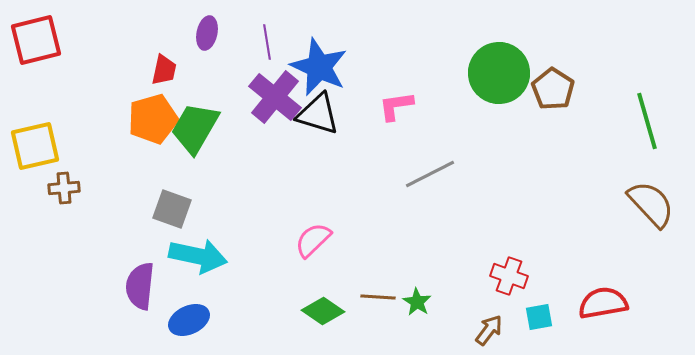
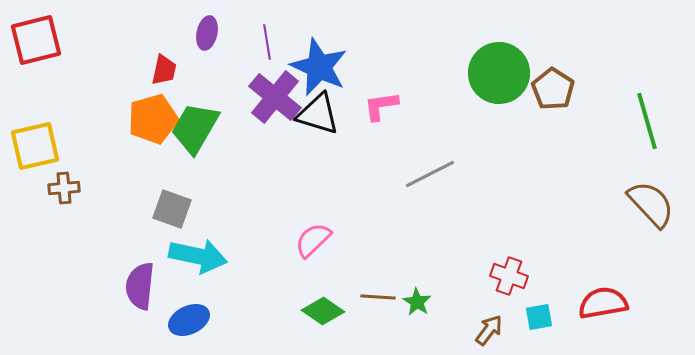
pink L-shape: moved 15 px left
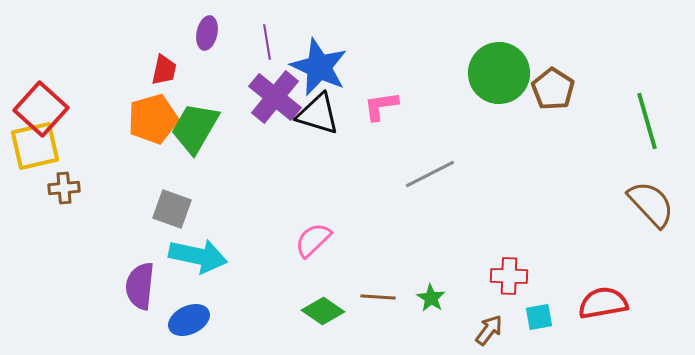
red square: moved 5 px right, 69 px down; rotated 34 degrees counterclockwise
red cross: rotated 18 degrees counterclockwise
green star: moved 14 px right, 4 px up
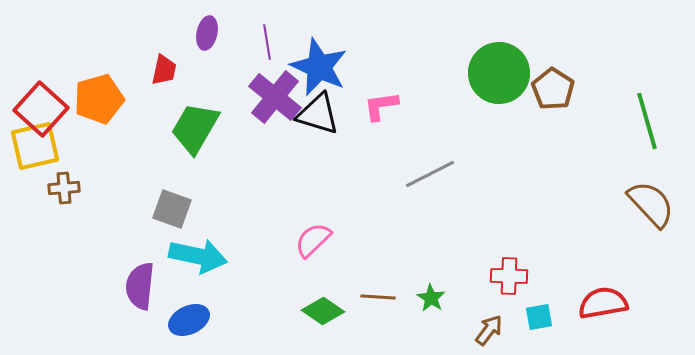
orange pentagon: moved 54 px left, 20 px up
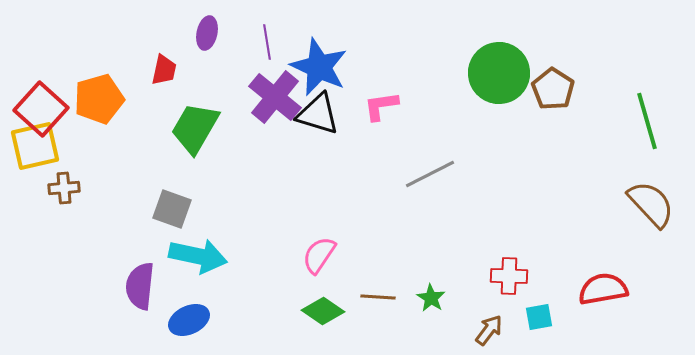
pink semicircle: moved 6 px right, 15 px down; rotated 12 degrees counterclockwise
red semicircle: moved 14 px up
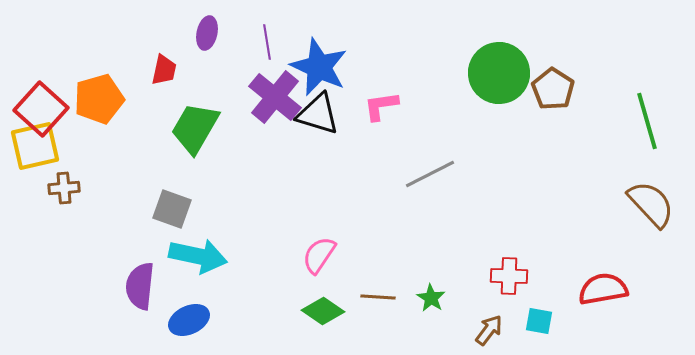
cyan square: moved 4 px down; rotated 20 degrees clockwise
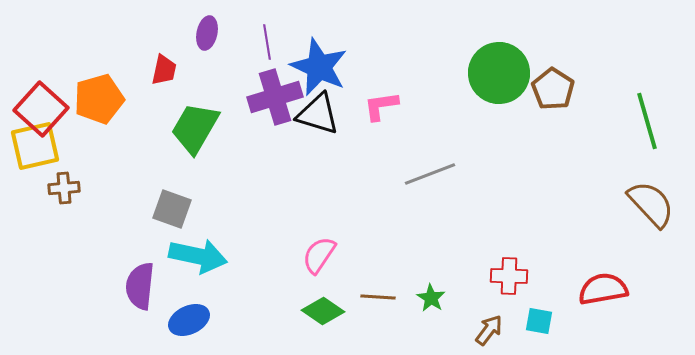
purple cross: rotated 34 degrees clockwise
gray line: rotated 6 degrees clockwise
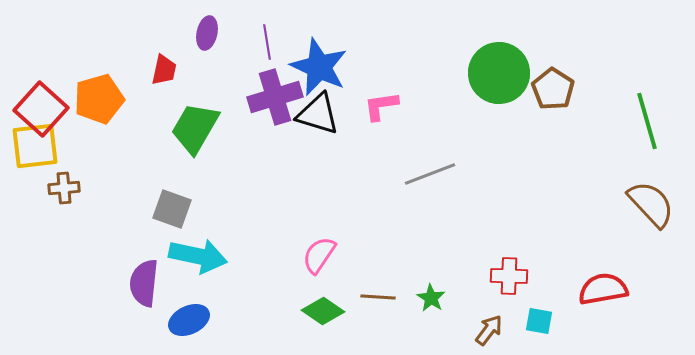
yellow square: rotated 6 degrees clockwise
purple semicircle: moved 4 px right, 3 px up
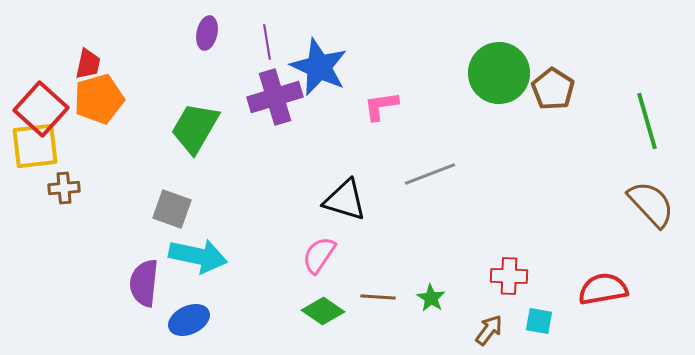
red trapezoid: moved 76 px left, 6 px up
black triangle: moved 27 px right, 86 px down
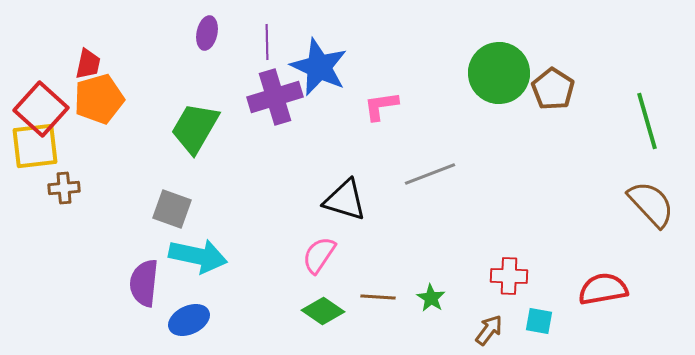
purple line: rotated 8 degrees clockwise
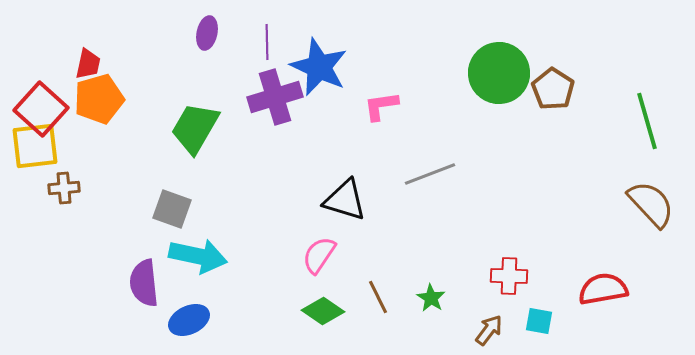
purple semicircle: rotated 12 degrees counterclockwise
brown line: rotated 60 degrees clockwise
